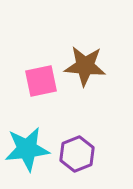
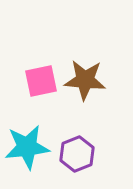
brown star: moved 14 px down
cyan star: moved 2 px up
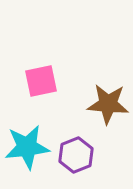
brown star: moved 23 px right, 24 px down
purple hexagon: moved 1 px left, 1 px down
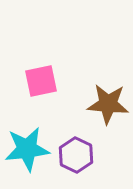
cyan star: moved 2 px down
purple hexagon: rotated 12 degrees counterclockwise
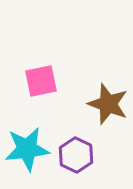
brown star: rotated 15 degrees clockwise
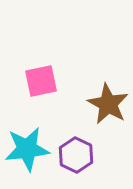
brown star: rotated 9 degrees clockwise
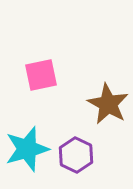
pink square: moved 6 px up
cyan star: rotated 9 degrees counterclockwise
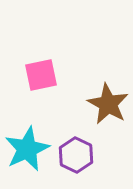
cyan star: rotated 9 degrees counterclockwise
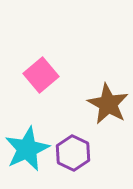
pink square: rotated 28 degrees counterclockwise
purple hexagon: moved 3 px left, 2 px up
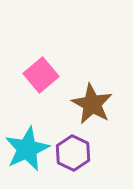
brown star: moved 16 px left
